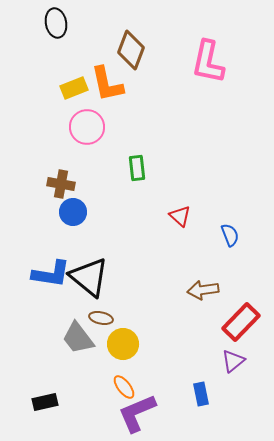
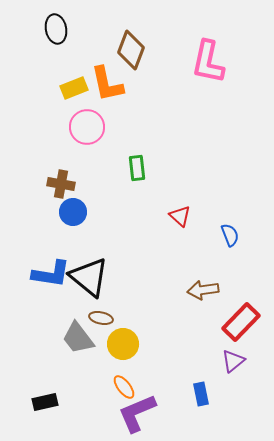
black ellipse: moved 6 px down
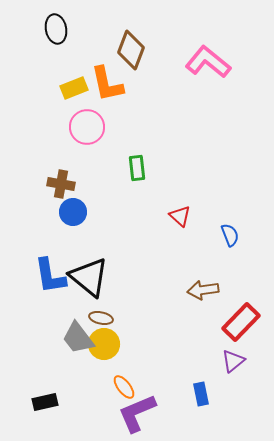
pink L-shape: rotated 117 degrees clockwise
blue L-shape: moved 1 px left, 2 px down; rotated 72 degrees clockwise
yellow circle: moved 19 px left
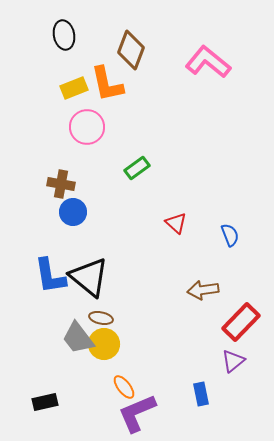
black ellipse: moved 8 px right, 6 px down
green rectangle: rotated 60 degrees clockwise
red triangle: moved 4 px left, 7 px down
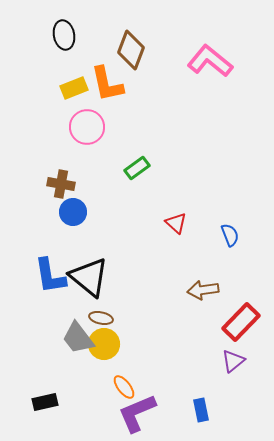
pink L-shape: moved 2 px right, 1 px up
blue rectangle: moved 16 px down
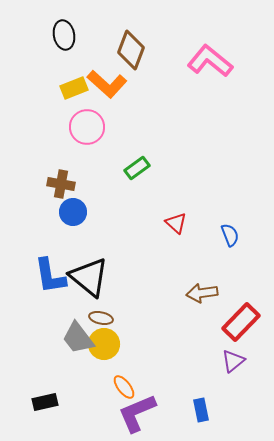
orange L-shape: rotated 36 degrees counterclockwise
brown arrow: moved 1 px left, 3 px down
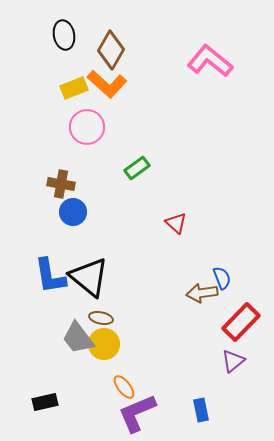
brown diamond: moved 20 px left; rotated 9 degrees clockwise
blue semicircle: moved 8 px left, 43 px down
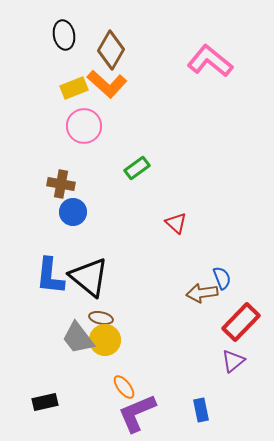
pink circle: moved 3 px left, 1 px up
blue L-shape: rotated 15 degrees clockwise
yellow circle: moved 1 px right, 4 px up
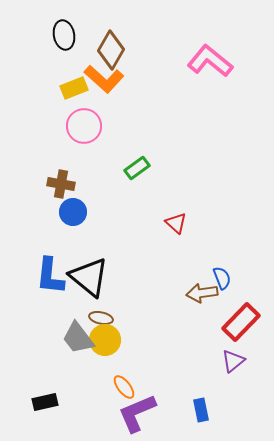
orange L-shape: moved 3 px left, 5 px up
